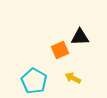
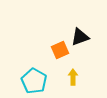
black triangle: rotated 18 degrees counterclockwise
yellow arrow: moved 1 px up; rotated 63 degrees clockwise
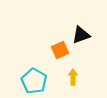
black triangle: moved 1 px right, 2 px up
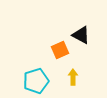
black triangle: rotated 48 degrees clockwise
cyan pentagon: moved 2 px right; rotated 25 degrees clockwise
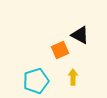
black triangle: moved 1 px left
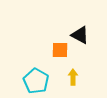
orange square: rotated 24 degrees clockwise
cyan pentagon: rotated 25 degrees counterclockwise
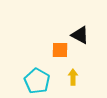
cyan pentagon: moved 1 px right
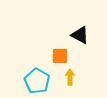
orange square: moved 6 px down
yellow arrow: moved 3 px left
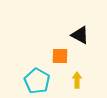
yellow arrow: moved 7 px right, 3 px down
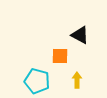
cyan pentagon: rotated 15 degrees counterclockwise
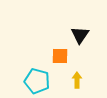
black triangle: rotated 36 degrees clockwise
